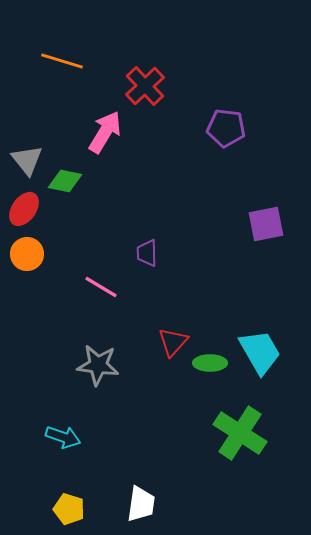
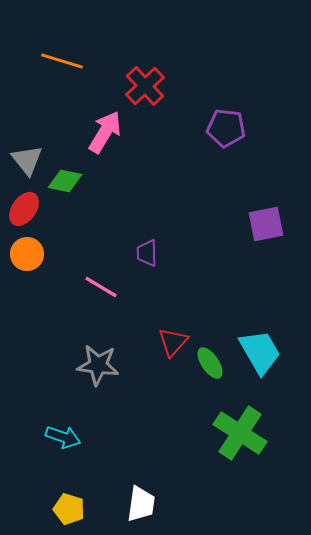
green ellipse: rotated 56 degrees clockwise
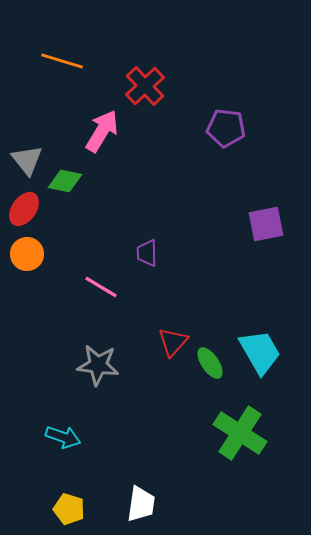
pink arrow: moved 3 px left, 1 px up
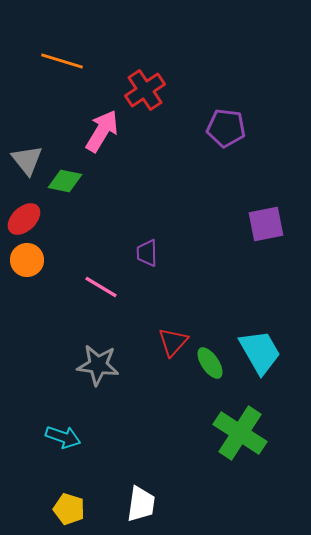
red cross: moved 4 px down; rotated 9 degrees clockwise
red ellipse: moved 10 px down; rotated 12 degrees clockwise
orange circle: moved 6 px down
